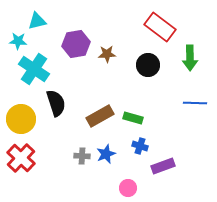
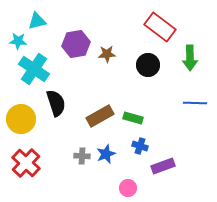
red cross: moved 5 px right, 5 px down
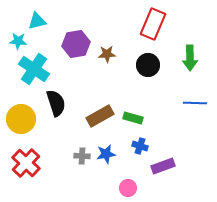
red rectangle: moved 7 px left, 3 px up; rotated 76 degrees clockwise
blue star: rotated 12 degrees clockwise
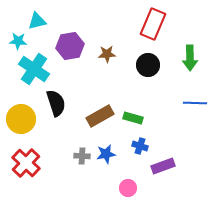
purple hexagon: moved 6 px left, 2 px down
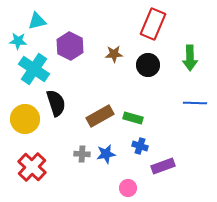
purple hexagon: rotated 24 degrees counterclockwise
brown star: moved 7 px right
yellow circle: moved 4 px right
gray cross: moved 2 px up
red cross: moved 6 px right, 4 px down
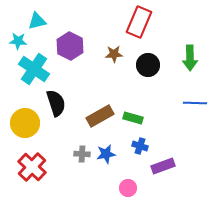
red rectangle: moved 14 px left, 2 px up
yellow circle: moved 4 px down
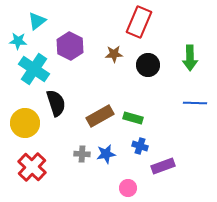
cyan triangle: rotated 24 degrees counterclockwise
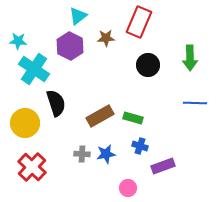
cyan triangle: moved 41 px right, 5 px up
brown star: moved 8 px left, 16 px up
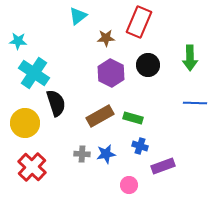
purple hexagon: moved 41 px right, 27 px down
cyan cross: moved 4 px down
pink circle: moved 1 px right, 3 px up
